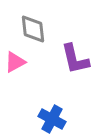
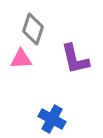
gray diamond: rotated 24 degrees clockwise
pink triangle: moved 6 px right, 3 px up; rotated 25 degrees clockwise
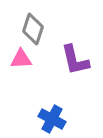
purple L-shape: moved 1 px down
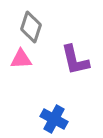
gray diamond: moved 2 px left, 2 px up
blue cross: moved 2 px right
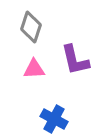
pink triangle: moved 13 px right, 10 px down
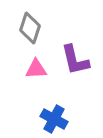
gray diamond: moved 1 px left, 1 px down
pink triangle: moved 2 px right
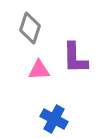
purple L-shape: moved 2 px up; rotated 12 degrees clockwise
pink triangle: moved 3 px right, 1 px down
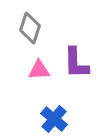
purple L-shape: moved 1 px right, 5 px down
blue cross: rotated 12 degrees clockwise
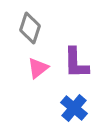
pink triangle: moved 1 px left, 2 px up; rotated 35 degrees counterclockwise
blue cross: moved 20 px right, 11 px up
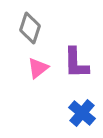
blue cross: moved 8 px right, 5 px down
